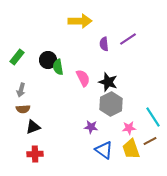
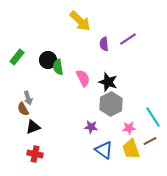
yellow arrow: rotated 45 degrees clockwise
gray arrow: moved 7 px right, 8 px down; rotated 32 degrees counterclockwise
brown semicircle: rotated 64 degrees clockwise
red cross: rotated 14 degrees clockwise
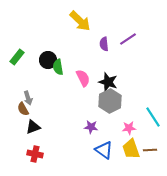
gray hexagon: moved 1 px left, 3 px up
brown line: moved 9 px down; rotated 24 degrees clockwise
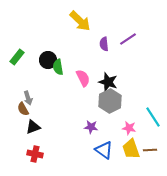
pink star: rotated 16 degrees clockwise
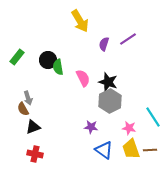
yellow arrow: rotated 15 degrees clockwise
purple semicircle: rotated 24 degrees clockwise
